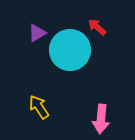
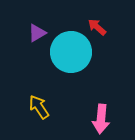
cyan circle: moved 1 px right, 2 px down
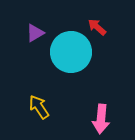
purple triangle: moved 2 px left
